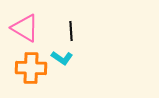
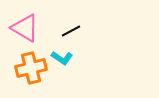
black line: rotated 66 degrees clockwise
orange cross: rotated 16 degrees counterclockwise
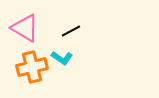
orange cross: moved 1 px right, 1 px up
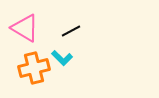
cyan L-shape: rotated 10 degrees clockwise
orange cross: moved 2 px right, 1 px down
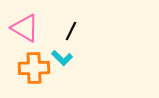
black line: rotated 36 degrees counterclockwise
orange cross: rotated 12 degrees clockwise
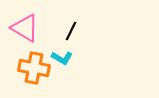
cyan L-shape: rotated 15 degrees counterclockwise
orange cross: rotated 12 degrees clockwise
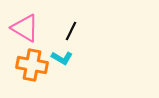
orange cross: moved 2 px left, 3 px up
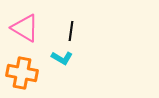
black line: rotated 18 degrees counterclockwise
orange cross: moved 10 px left, 8 px down
